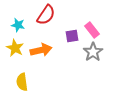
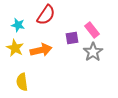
purple square: moved 2 px down
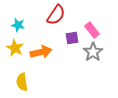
red semicircle: moved 10 px right
orange arrow: moved 2 px down
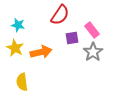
red semicircle: moved 4 px right
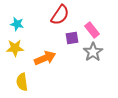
cyan star: moved 1 px left, 1 px up
yellow star: rotated 30 degrees counterclockwise
orange arrow: moved 4 px right, 6 px down; rotated 10 degrees counterclockwise
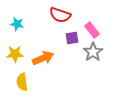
red semicircle: rotated 75 degrees clockwise
yellow star: moved 6 px down
orange arrow: moved 2 px left
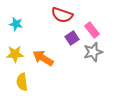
red semicircle: moved 2 px right
cyan star: moved 1 px left
purple square: rotated 24 degrees counterclockwise
gray star: rotated 18 degrees clockwise
orange arrow: rotated 125 degrees counterclockwise
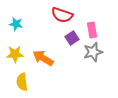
pink rectangle: rotated 28 degrees clockwise
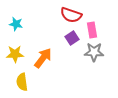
red semicircle: moved 9 px right
gray star: moved 1 px right; rotated 18 degrees clockwise
orange arrow: rotated 95 degrees clockwise
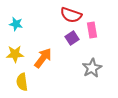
gray star: moved 2 px left, 16 px down; rotated 30 degrees counterclockwise
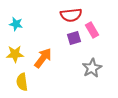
red semicircle: rotated 25 degrees counterclockwise
pink rectangle: rotated 21 degrees counterclockwise
purple square: moved 2 px right; rotated 16 degrees clockwise
